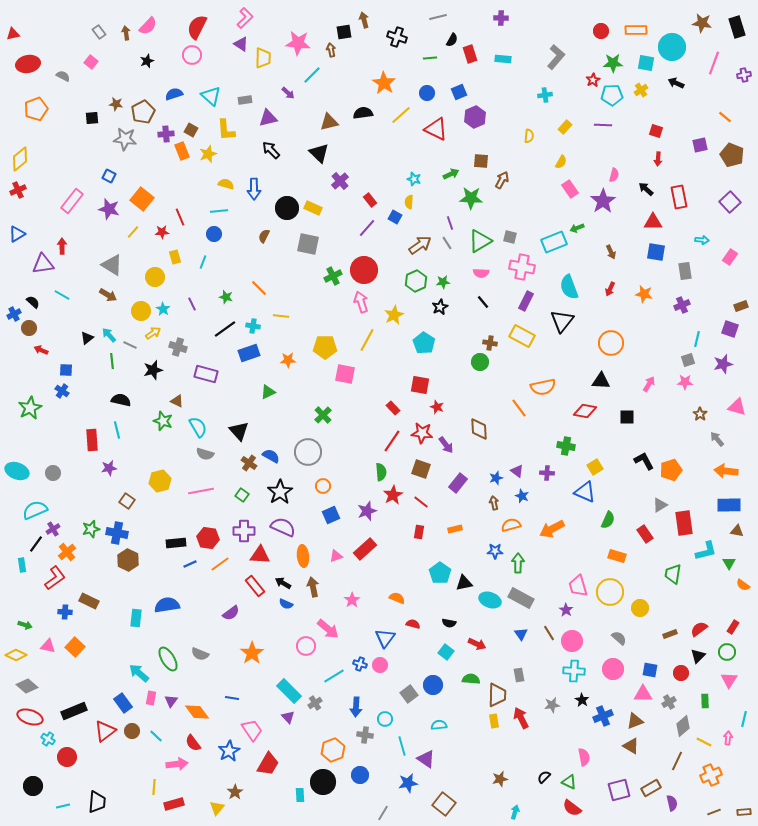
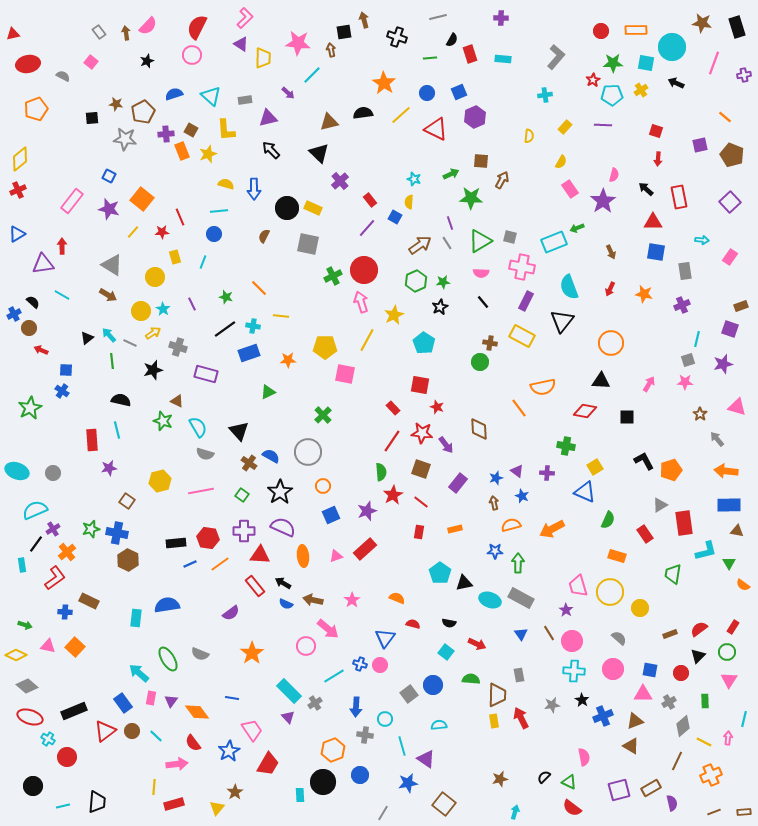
gray line at (130, 345): moved 2 px up
brown arrow at (313, 587): moved 13 px down; rotated 66 degrees counterclockwise
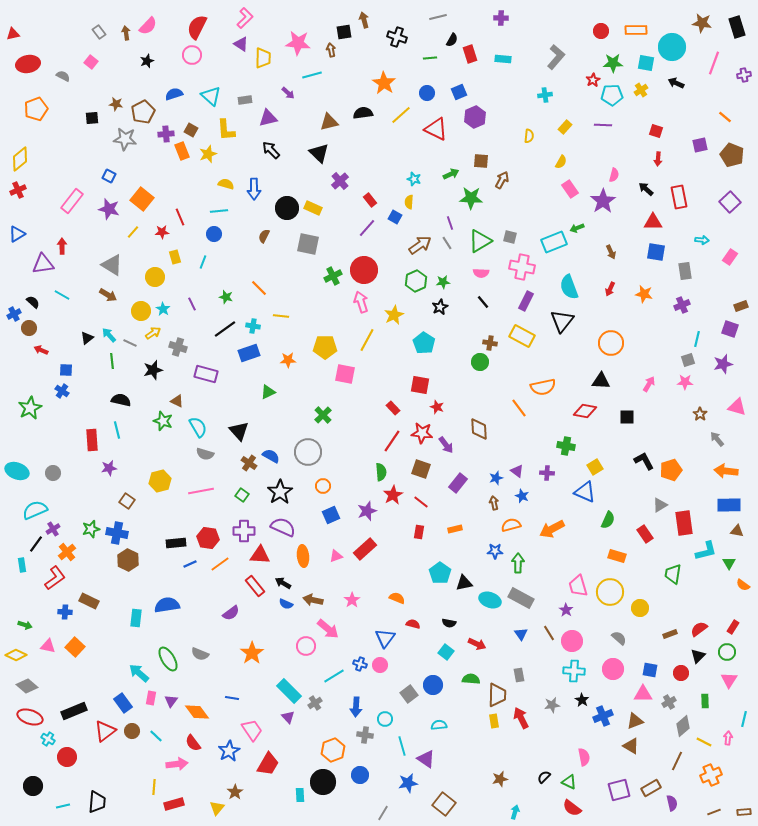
cyan line at (312, 75): rotated 30 degrees clockwise
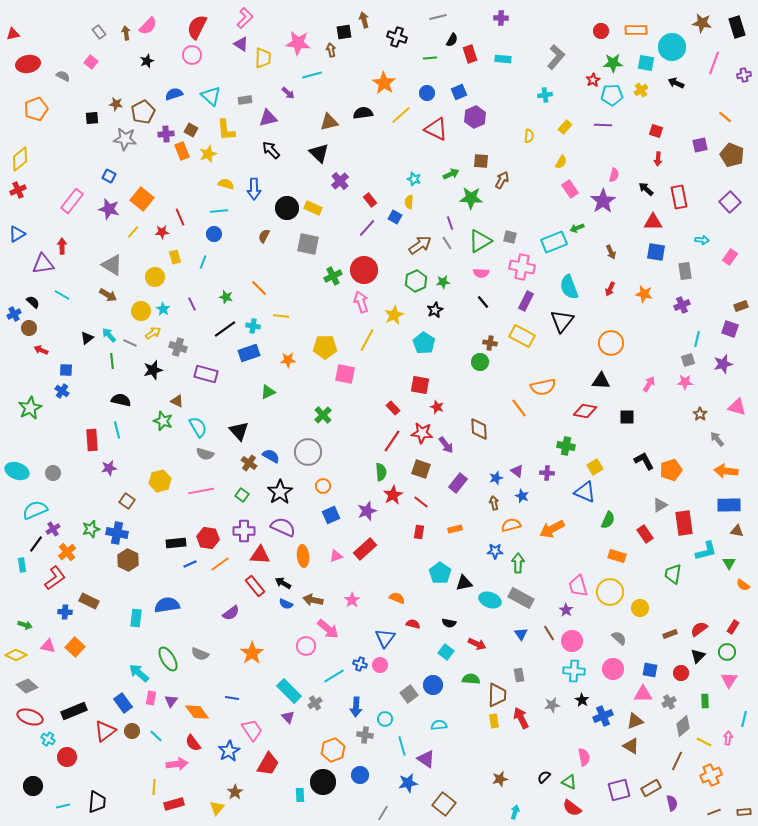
black star at (440, 307): moved 5 px left, 3 px down
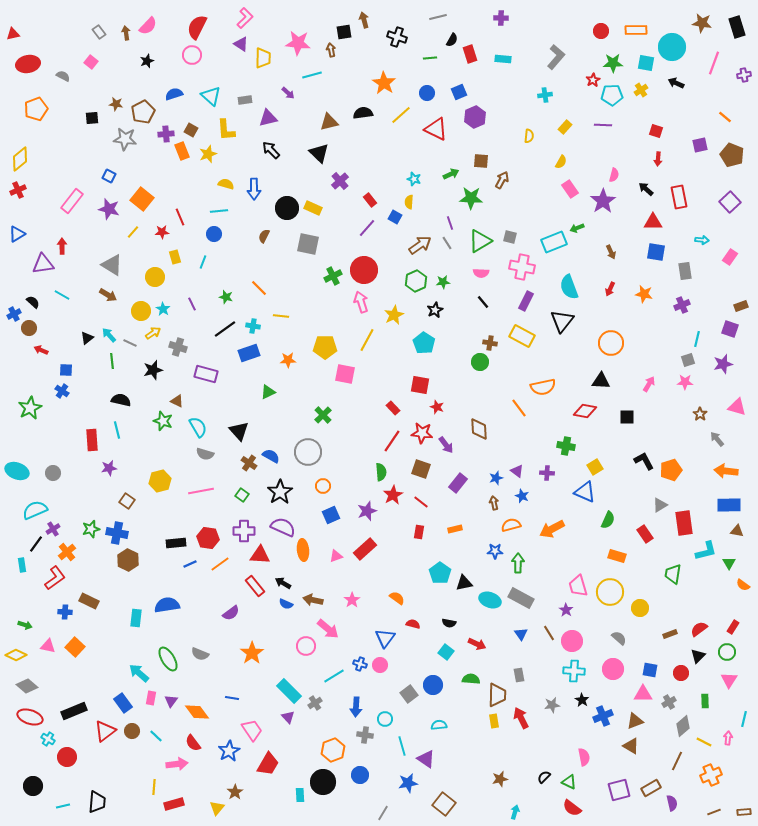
orange ellipse at (303, 556): moved 6 px up
orange semicircle at (397, 598): rotated 14 degrees clockwise
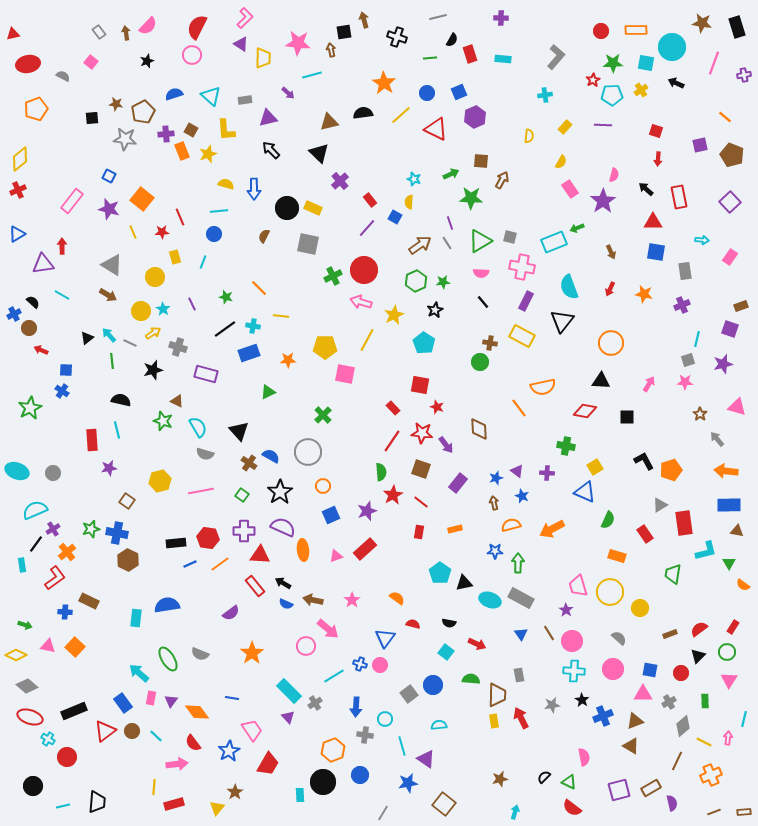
yellow line at (133, 232): rotated 64 degrees counterclockwise
pink arrow at (361, 302): rotated 55 degrees counterclockwise
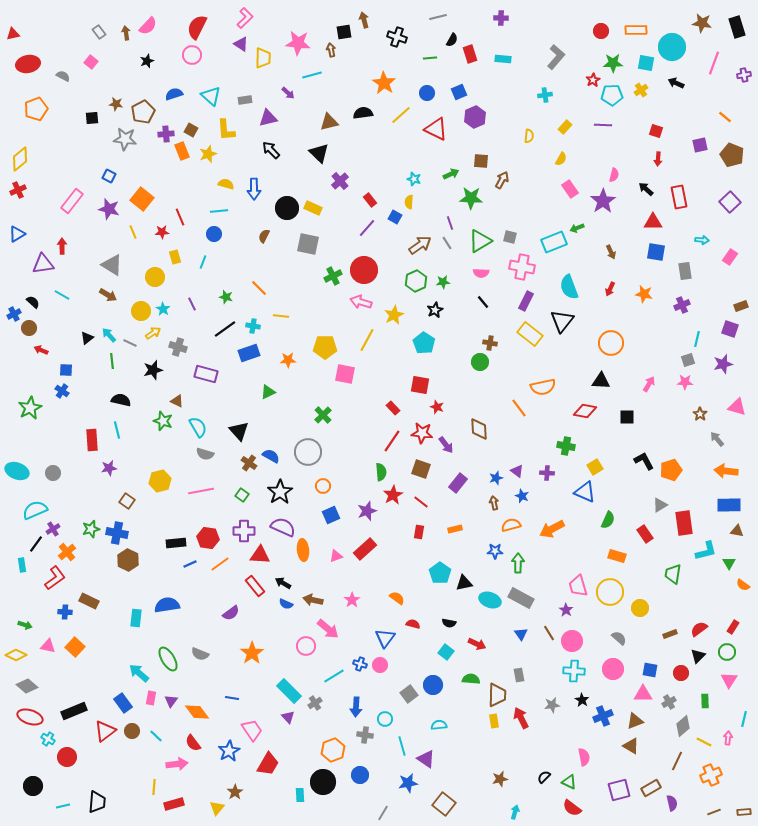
yellow semicircle at (561, 162): moved 3 px up
yellow rectangle at (522, 336): moved 8 px right, 2 px up; rotated 10 degrees clockwise
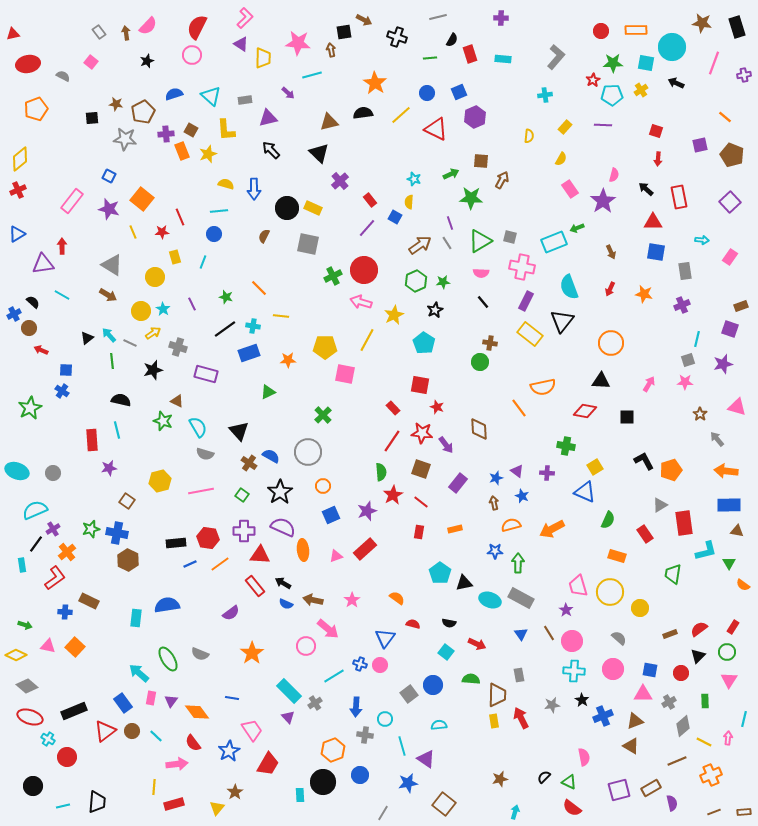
brown arrow at (364, 20): rotated 133 degrees clockwise
orange star at (384, 83): moved 9 px left
brown line at (677, 761): rotated 42 degrees clockwise
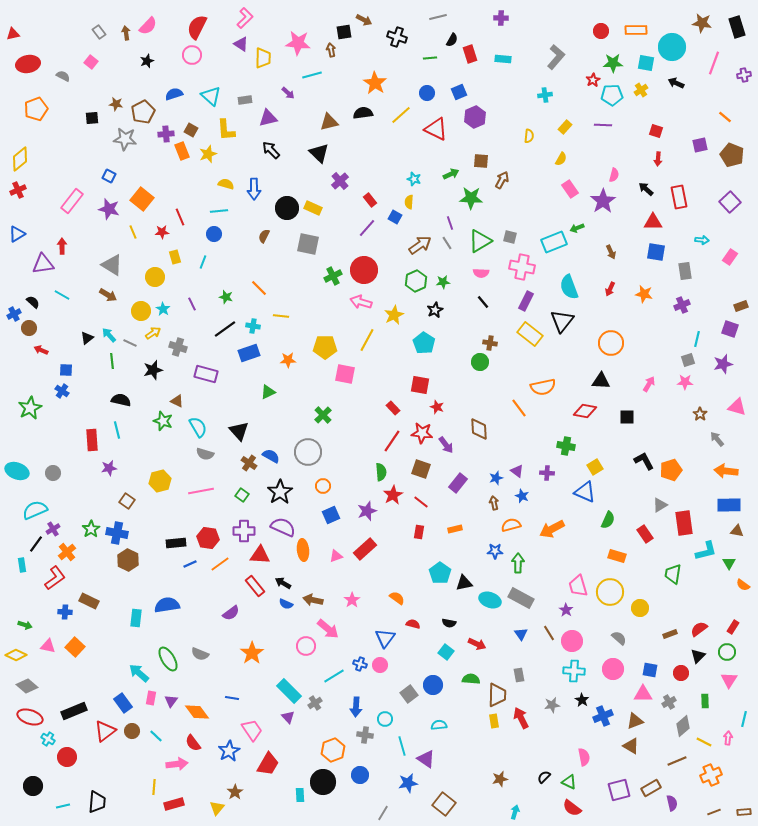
green star at (91, 529): rotated 18 degrees counterclockwise
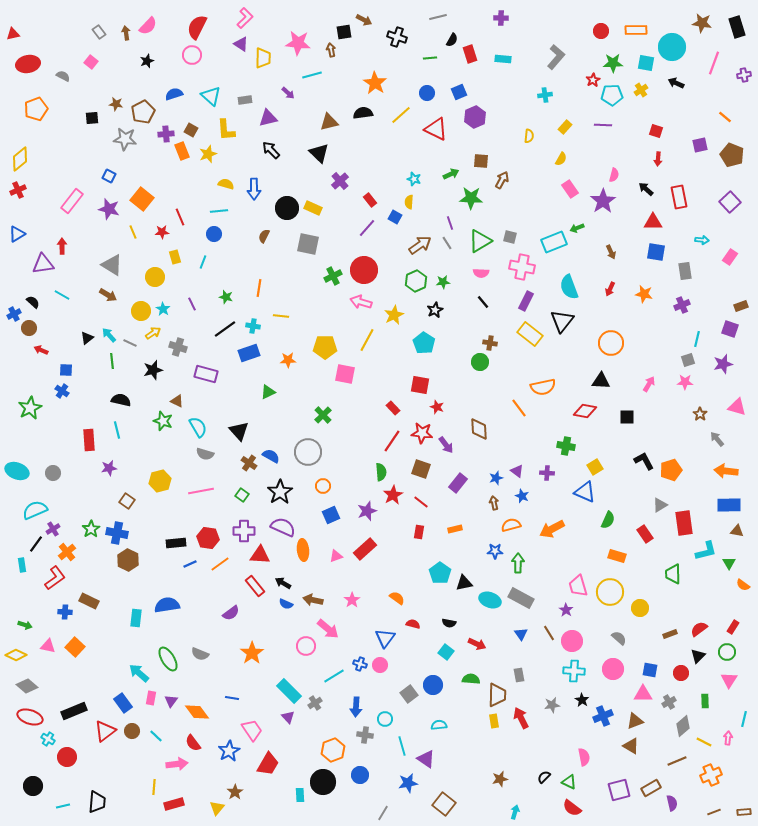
orange line at (259, 288): rotated 54 degrees clockwise
red rectangle at (92, 440): moved 3 px left
green trapezoid at (673, 574): rotated 10 degrees counterclockwise
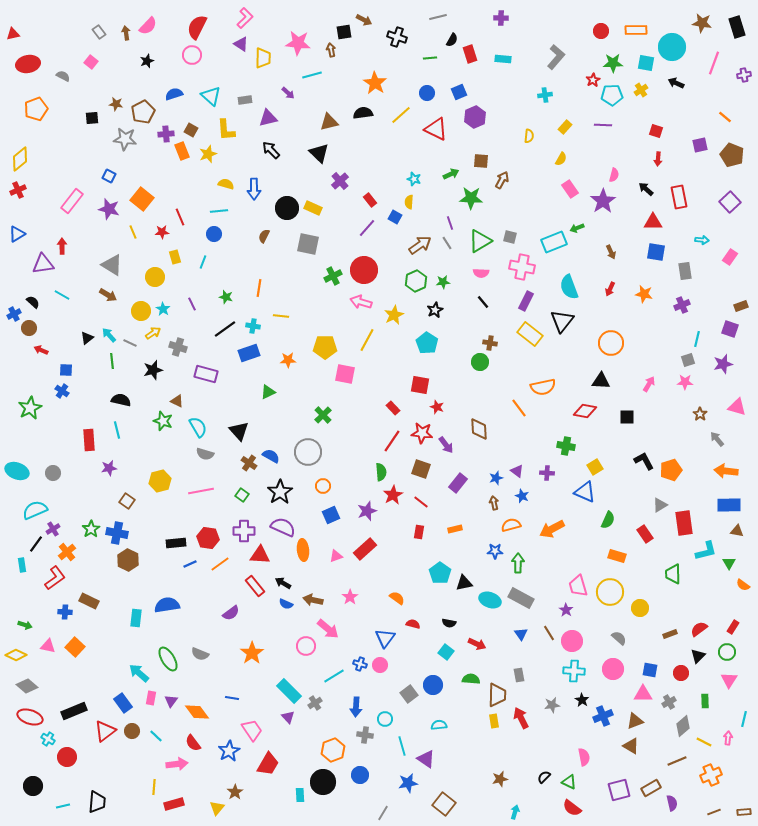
cyan pentagon at (424, 343): moved 3 px right
pink star at (352, 600): moved 2 px left, 3 px up
